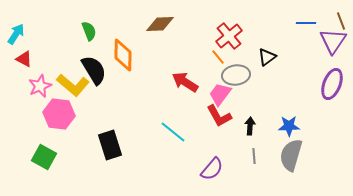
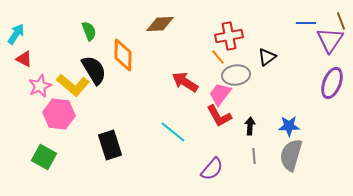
red cross: rotated 28 degrees clockwise
purple triangle: moved 3 px left, 1 px up
purple ellipse: moved 1 px up
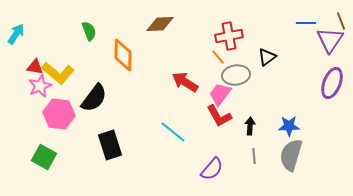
red triangle: moved 11 px right, 8 px down; rotated 18 degrees counterclockwise
black semicircle: moved 28 px down; rotated 68 degrees clockwise
yellow L-shape: moved 15 px left, 12 px up
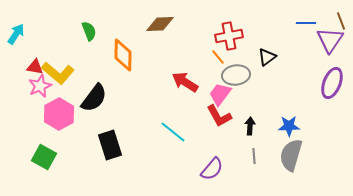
pink hexagon: rotated 24 degrees clockwise
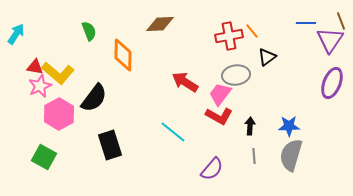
orange line: moved 34 px right, 26 px up
red L-shape: rotated 32 degrees counterclockwise
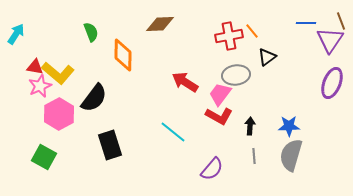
green semicircle: moved 2 px right, 1 px down
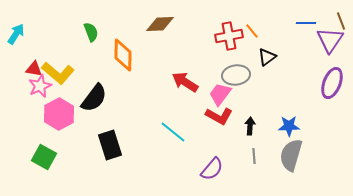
red triangle: moved 1 px left, 2 px down
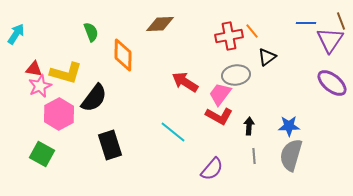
yellow L-shape: moved 8 px right; rotated 24 degrees counterclockwise
purple ellipse: rotated 72 degrees counterclockwise
black arrow: moved 1 px left
green square: moved 2 px left, 3 px up
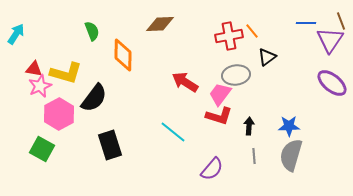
green semicircle: moved 1 px right, 1 px up
red L-shape: rotated 12 degrees counterclockwise
green square: moved 5 px up
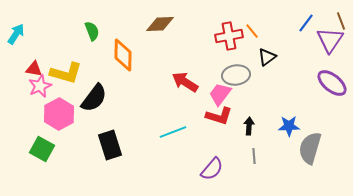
blue line: rotated 54 degrees counterclockwise
cyan line: rotated 60 degrees counterclockwise
gray semicircle: moved 19 px right, 7 px up
